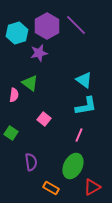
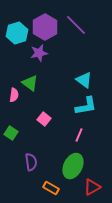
purple hexagon: moved 2 px left, 1 px down
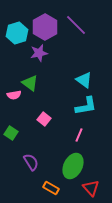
pink semicircle: rotated 72 degrees clockwise
purple semicircle: rotated 24 degrees counterclockwise
red triangle: moved 1 px left, 1 px down; rotated 42 degrees counterclockwise
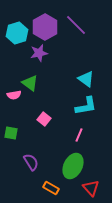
cyan triangle: moved 2 px right, 1 px up
green square: rotated 24 degrees counterclockwise
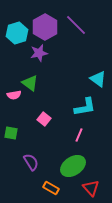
cyan triangle: moved 12 px right
cyan L-shape: moved 1 px left, 1 px down
green ellipse: rotated 30 degrees clockwise
